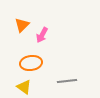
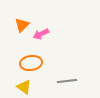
pink arrow: moved 1 px left, 1 px up; rotated 35 degrees clockwise
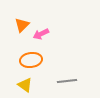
orange ellipse: moved 3 px up
yellow triangle: moved 1 px right, 2 px up
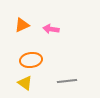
orange triangle: rotated 21 degrees clockwise
pink arrow: moved 10 px right, 5 px up; rotated 35 degrees clockwise
yellow triangle: moved 2 px up
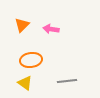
orange triangle: rotated 21 degrees counterclockwise
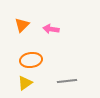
yellow triangle: rotated 49 degrees clockwise
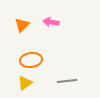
pink arrow: moved 7 px up
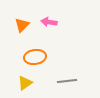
pink arrow: moved 2 px left
orange ellipse: moved 4 px right, 3 px up
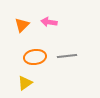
gray line: moved 25 px up
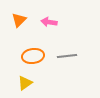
orange triangle: moved 3 px left, 5 px up
orange ellipse: moved 2 px left, 1 px up
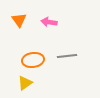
orange triangle: rotated 21 degrees counterclockwise
orange ellipse: moved 4 px down
